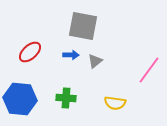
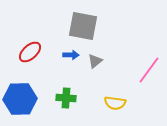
blue hexagon: rotated 8 degrees counterclockwise
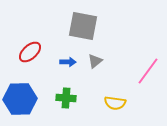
blue arrow: moved 3 px left, 7 px down
pink line: moved 1 px left, 1 px down
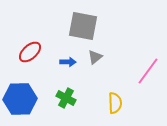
gray triangle: moved 4 px up
green cross: rotated 24 degrees clockwise
yellow semicircle: rotated 100 degrees counterclockwise
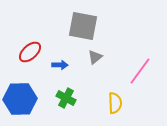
blue arrow: moved 8 px left, 3 px down
pink line: moved 8 px left
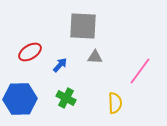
gray square: rotated 8 degrees counterclockwise
red ellipse: rotated 10 degrees clockwise
gray triangle: rotated 42 degrees clockwise
blue arrow: rotated 49 degrees counterclockwise
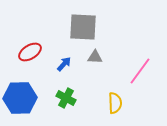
gray square: moved 1 px down
blue arrow: moved 4 px right, 1 px up
blue hexagon: moved 1 px up
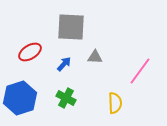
gray square: moved 12 px left
blue hexagon: rotated 16 degrees counterclockwise
